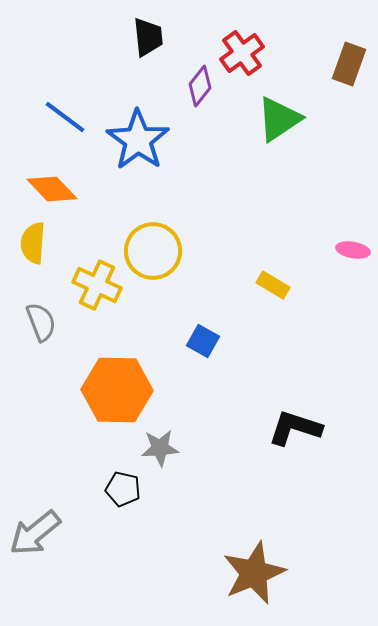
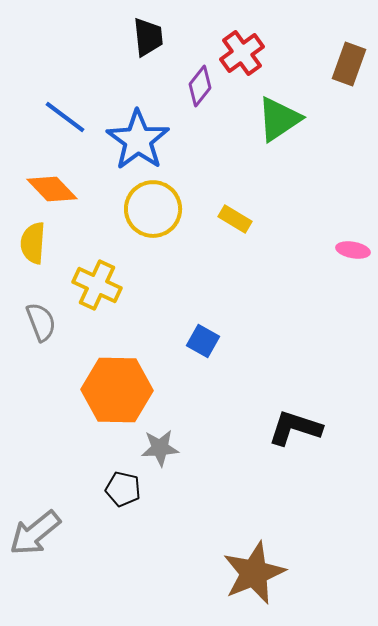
yellow circle: moved 42 px up
yellow rectangle: moved 38 px left, 66 px up
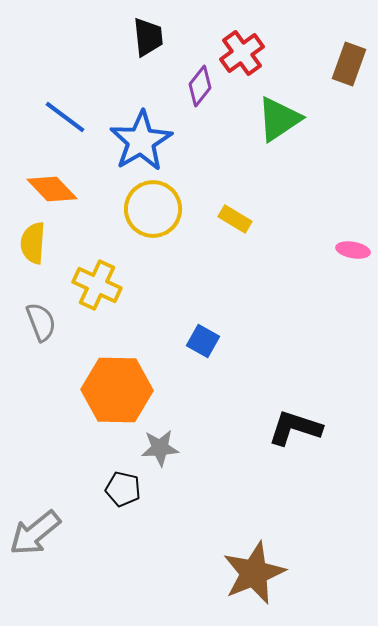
blue star: moved 3 px right, 1 px down; rotated 6 degrees clockwise
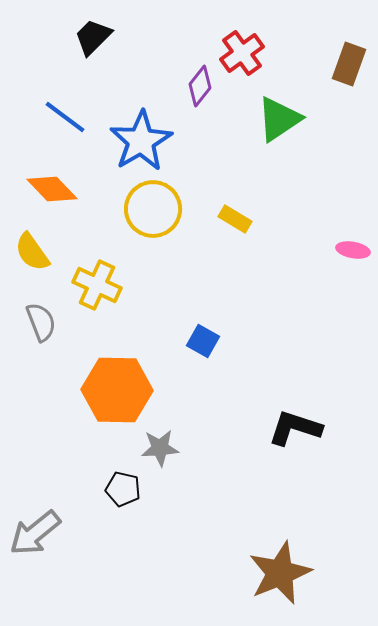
black trapezoid: moved 55 px left; rotated 129 degrees counterclockwise
yellow semicircle: moved 1 px left, 9 px down; rotated 39 degrees counterclockwise
brown star: moved 26 px right
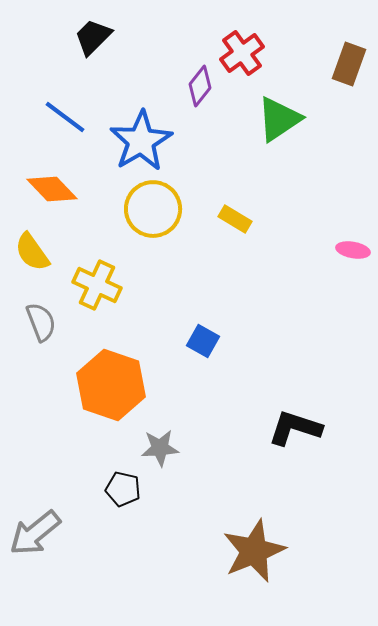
orange hexagon: moved 6 px left, 5 px up; rotated 18 degrees clockwise
brown star: moved 26 px left, 22 px up
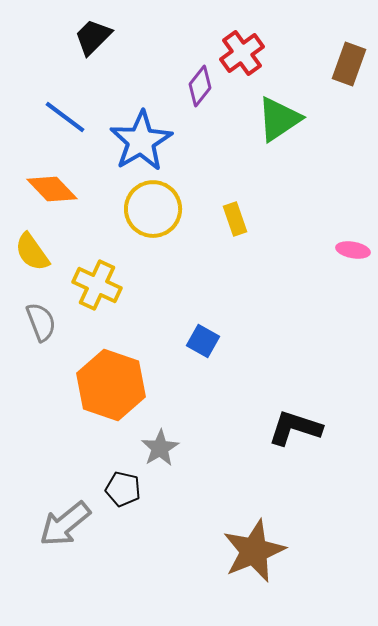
yellow rectangle: rotated 40 degrees clockwise
gray star: rotated 27 degrees counterclockwise
gray arrow: moved 30 px right, 9 px up
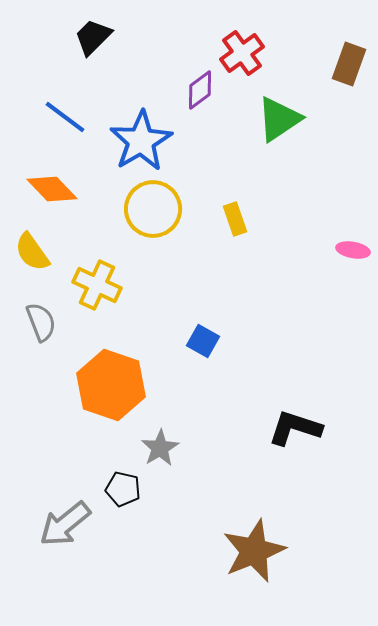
purple diamond: moved 4 px down; rotated 15 degrees clockwise
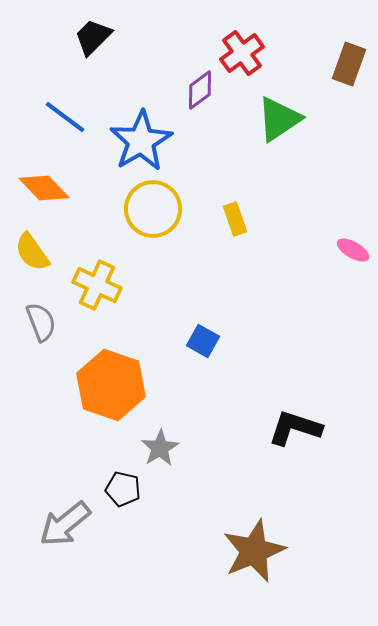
orange diamond: moved 8 px left, 1 px up
pink ellipse: rotated 20 degrees clockwise
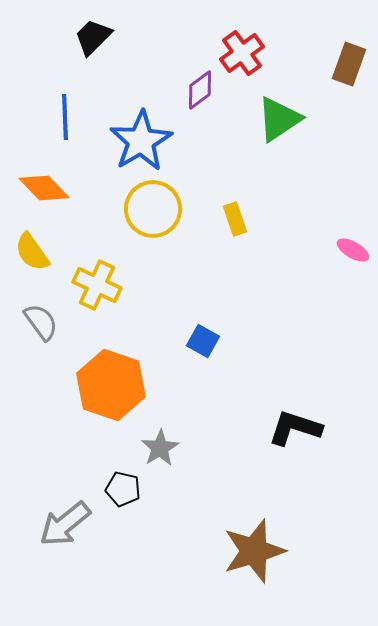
blue line: rotated 51 degrees clockwise
gray semicircle: rotated 15 degrees counterclockwise
brown star: rotated 6 degrees clockwise
